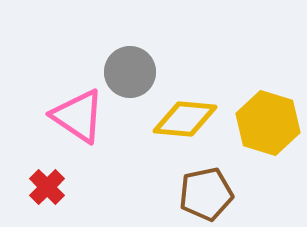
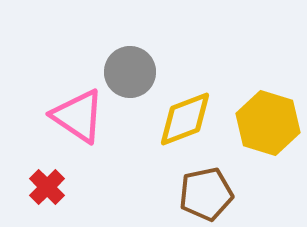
yellow diamond: rotated 26 degrees counterclockwise
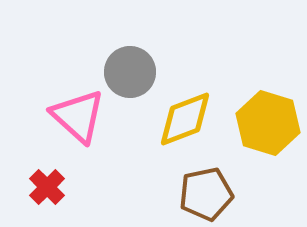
pink triangle: rotated 8 degrees clockwise
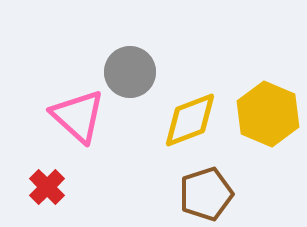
yellow diamond: moved 5 px right, 1 px down
yellow hexagon: moved 9 px up; rotated 6 degrees clockwise
brown pentagon: rotated 6 degrees counterclockwise
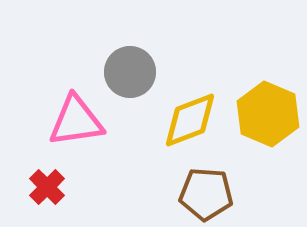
pink triangle: moved 2 px left, 5 px down; rotated 50 degrees counterclockwise
brown pentagon: rotated 22 degrees clockwise
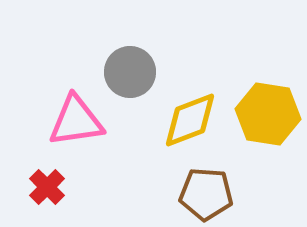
yellow hexagon: rotated 14 degrees counterclockwise
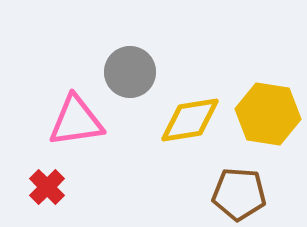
yellow diamond: rotated 12 degrees clockwise
brown pentagon: moved 33 px right
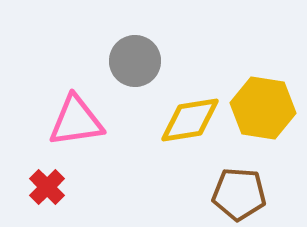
gray circle: moved 5 px right, 11 px up
yellow hexagon: moved 5 px left, 6 px up
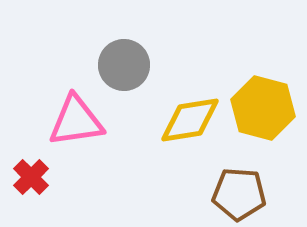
gray circle: moved 11 px left, 4 px down
yellow hexagon: rotated 6 degrees clockwise
red cross: moved 16 px left, 10 px up
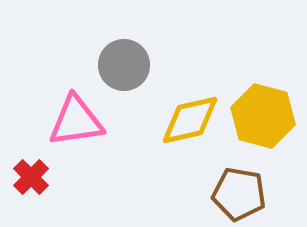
yellow hexagon: moved 8 px down
yellow diamond: rotated 4 degrees counterclockwise
brown pentagon: rotated 6 degrees clockwise
